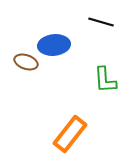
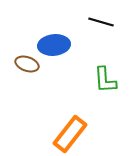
brown ellipse: moved 1 px right, 2 px down
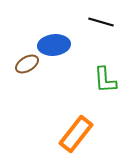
brown ellipse: rotated 50 degrees counterclockwise
orange rectangle: moved 6 px right
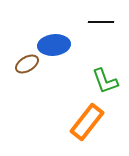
black line: rotated 15 degrees counterclockwise
green L-shape: moved 1 px down; rotated 16 degrees counterclockwise
orange rectangle: moved 11 px right, 12 px up
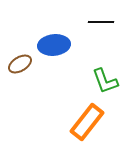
brown ellipse: moved 7 px left
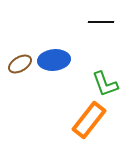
blue ellipse: moved 15 px down
green L-shape: moved 3 px down
orange rectangle: moved 2 px right, 2 px up
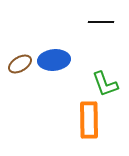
orange rectangle: rotated 39 degrees counterclockwise
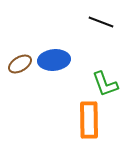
black line: rotated 20 degrees clockwise
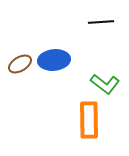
black line: rotated 25 degrees counterclockwise
green L-shape: rotated 32 degrees counterclockwise
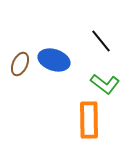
black line: moved 19 px down; rotated 55 degrees clockwise
blue ellipse: rotated 24 degrees clockwise
brown ellipse: rotated 35 degrees counterclockwise
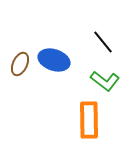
black line: moved 2 px right, 1 px down
green L-shape: moved 3 px up
